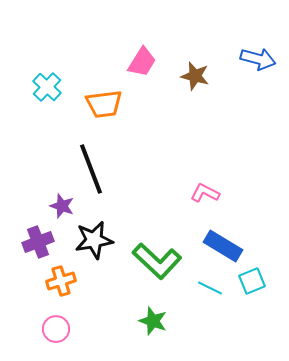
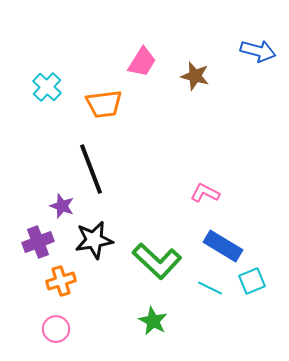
blue arrow: moved 8 px up
green star: rotated 8 degrees clockwise
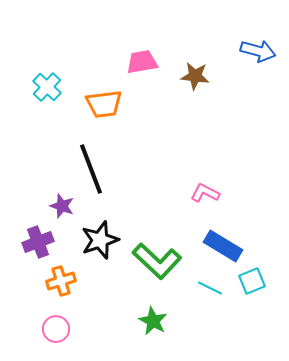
pink trapezoid: rotated 132 degrees counterclockwise
brown star: rotated 8 degrees counterclockwise
black star: moved 6 px right; rotated 9 degrees counterclockwise
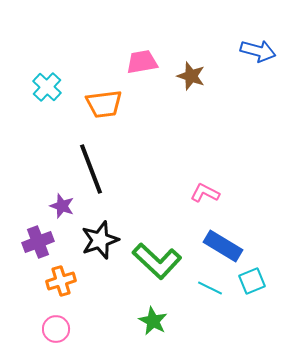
brown star: moved 4 px left; rotated 12 degrees clockwise
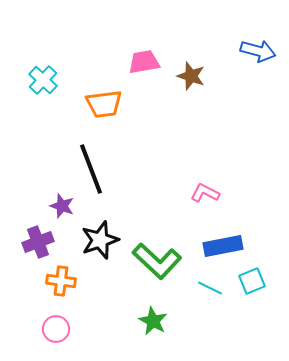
pink trapezoid: moved 2 px right
cyan cross: moved 4 px left, 7 px up
blue rectangle: rotated 42 degrees counterclockwise
orange cross: rotated 24 degrees clockwise
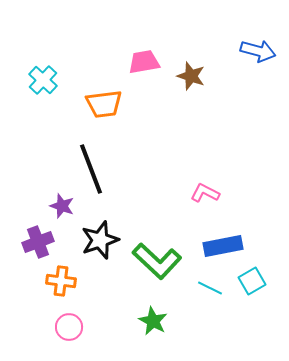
cyan square: rotated 8 degrees counterclockwise
pink circle: moved 13 px right, 2 px up
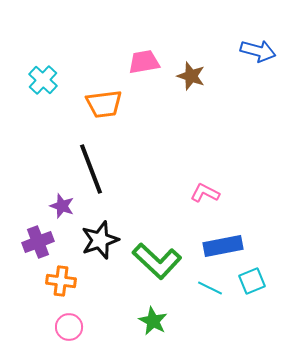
cyan square: rotated 8 degrees clockwise
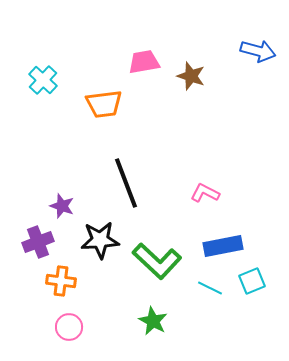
black line: moved 35 px right, 14 px down
black star: rotated 15 degrees clockwise
